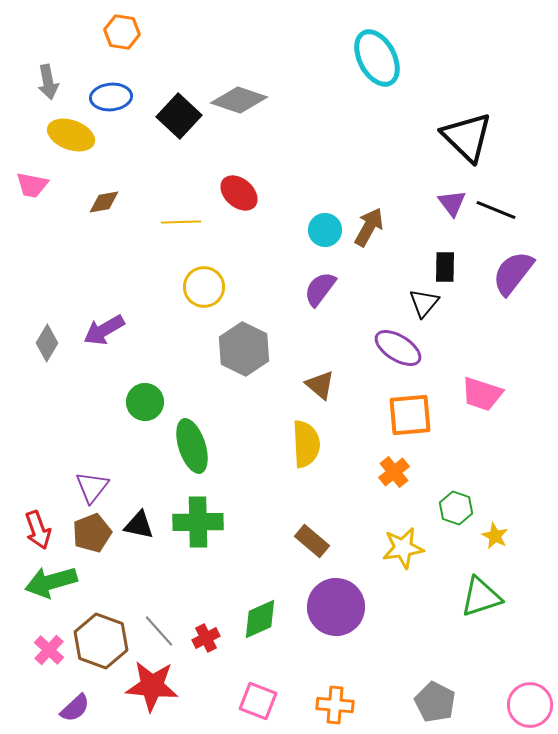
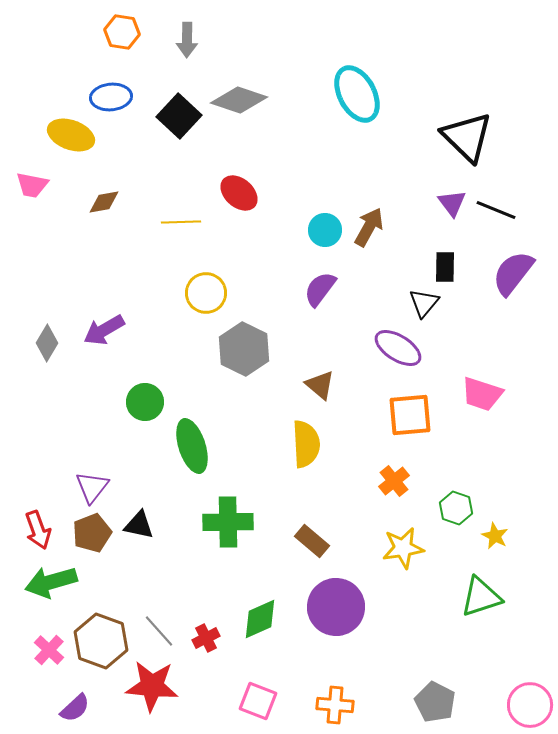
cyan ellipse at (377, 58): moved 20 px left, 36 px down
gray arrow at (48, 82): moved 139 px right, 42 px up; rotated 12 degrees clockwise
yellow circle at (204, 287): moved 2 px right, 6 px down
orange cross at (394, 472): moved 9 px down
green cross at (198, 522): moved 30 px right
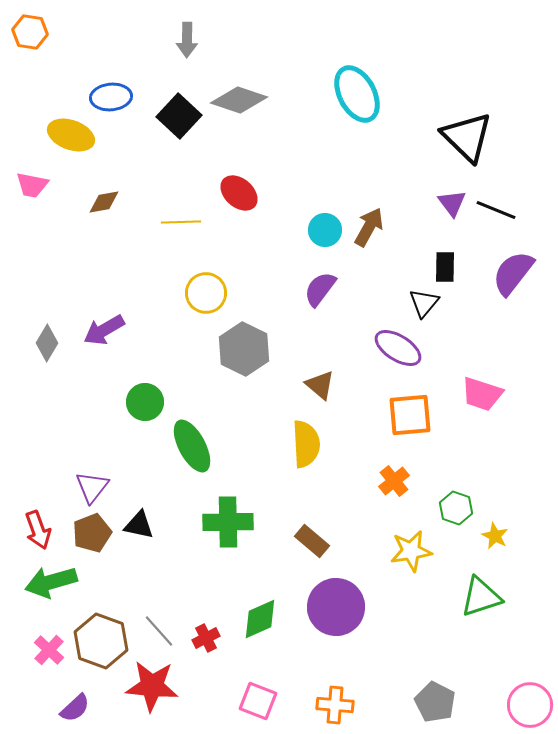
orange hexagon at (122, 32): moved 92 px left
green ellipse at (192, 446): rotated 10 degrees counterclockwise
yellow star at (403, 548): moved 8 px right, 3 px down
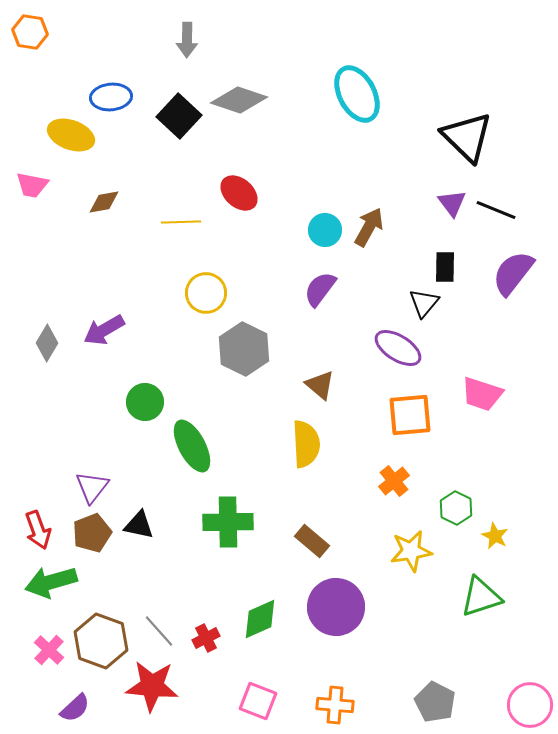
green hexagon at (456, 508): rotated 8 degrees clockwise
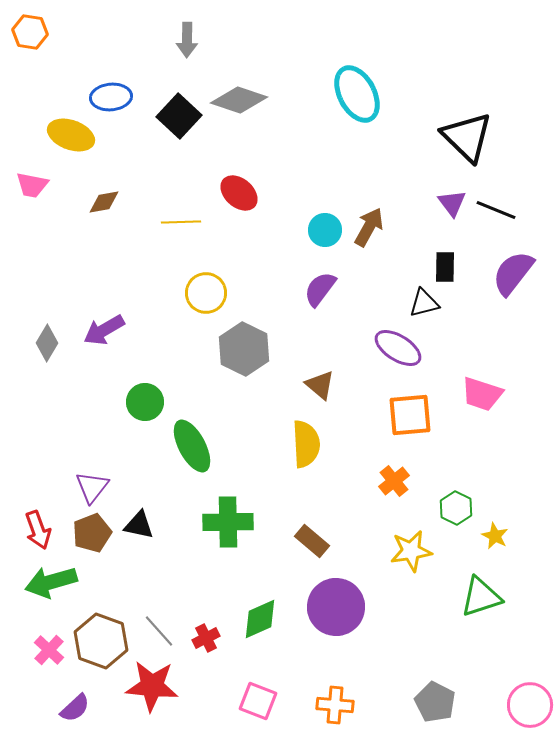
black triangle at (424, 303): rotated 36 degrees clockwise
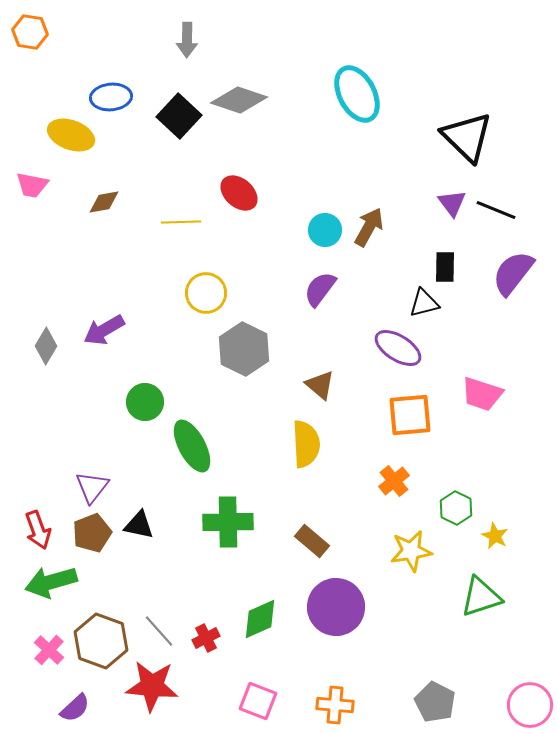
gray diamond at (47, 343): moved 1 px left, 3 px down
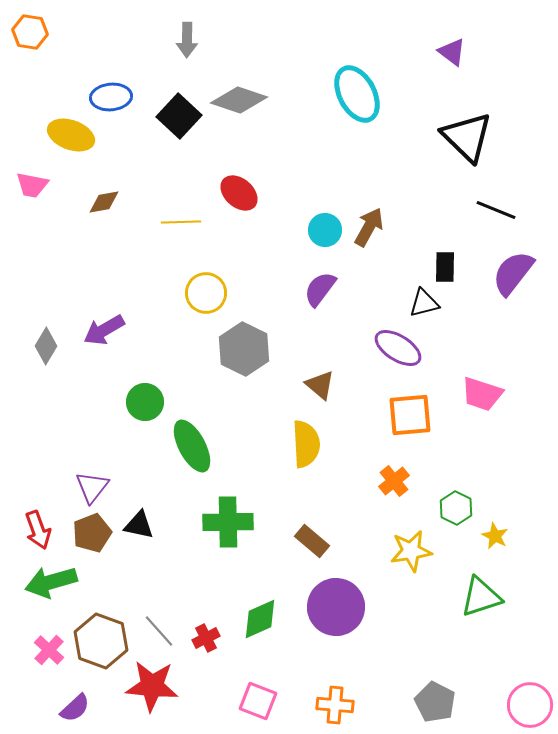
purple triangle at (452, 203): moved 151 px up; rotated 16 degrees counterclockwise
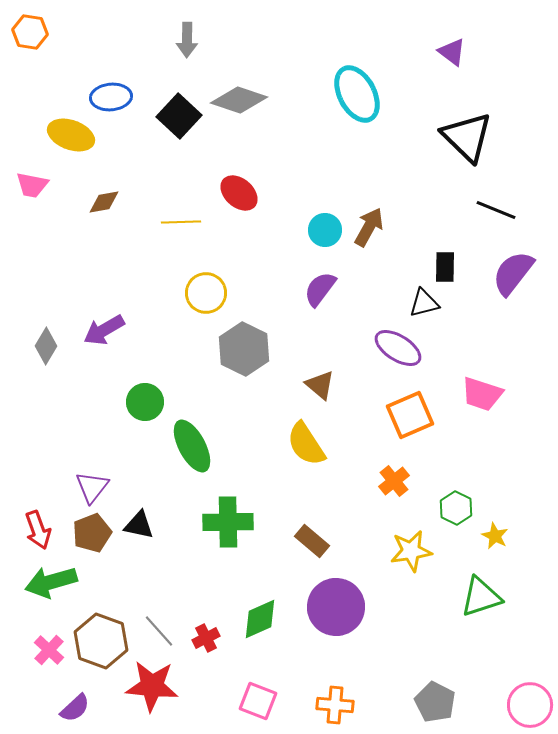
orange square at (410, 415): rotated 18 degrees counterclockwise
yellow semicircle at (306, 444): rotated 150 degrees clockwise
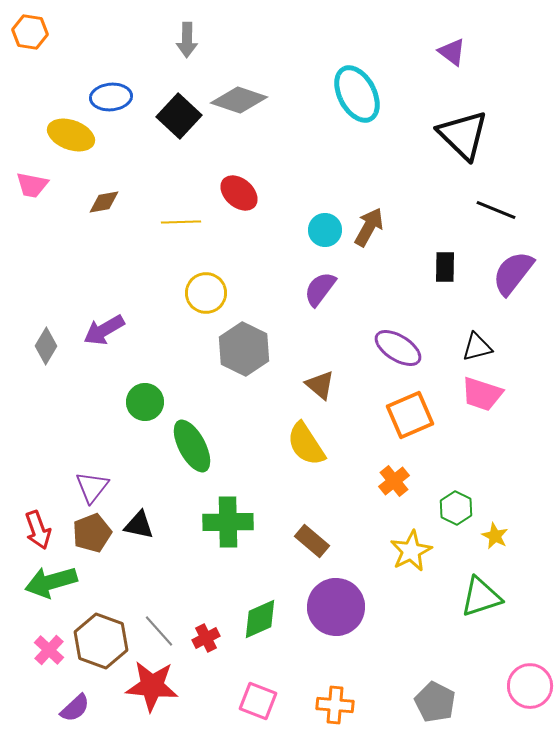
black triangle at (467, 137): moved 4 px left, 2 px up
black triangle at (424, 303): moved 53 px right, 44 px down
yellow star at (411, 551): rotated 18 degrees counterclockwise
pink circle at (530, 705): moved 19 px up
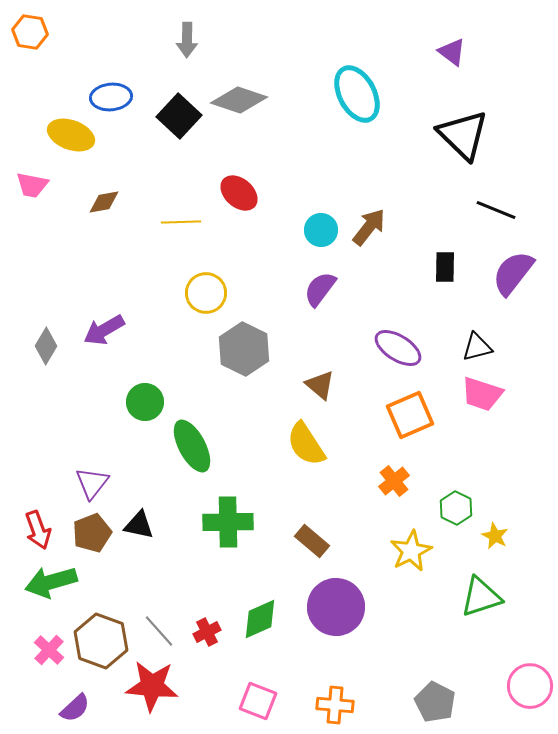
brown arrow at (369, 227): rotated 9 degrees clockwise
cyan circle at (325, 230): moved 4 px left
purple triangle at (92, 487): moved 4 px up
red cross at (206, 638): moved 1 px right, 6 px up
